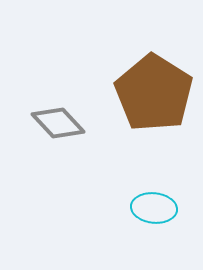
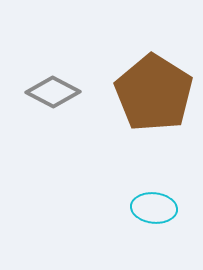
gray diamond: moved 5 px left, 31 px up; rotated 20 degrees counterclockwise
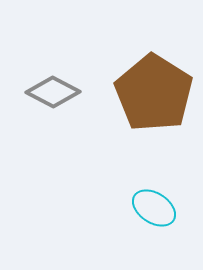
cyan ellipse: rotated 27 degrees clockwise
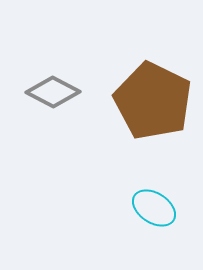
brown pentagon: moved 1 px left, 8 px down; rotated 6 degrees counterclockwise
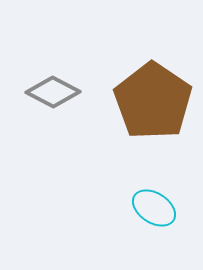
brown pentagon: rotated 8 degrees clockwise
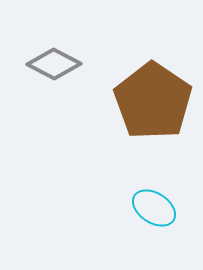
gray diamond: moved 1 px right, 28 px up
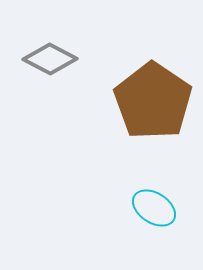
gray diamond: moved 4 px left, 5 px up
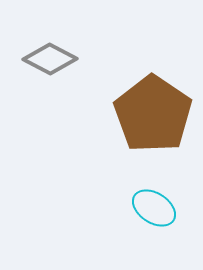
brown pentagon: moved 13 px down
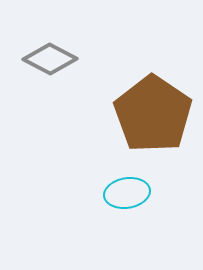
cyan ellipse: moved 27 px left, 15 px up; rotated 42 degrees counterclockwise
